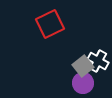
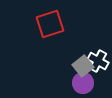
red square: rotated 8 degrees clockwise
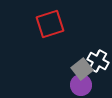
gray square: moved 1 px left, 3 px down
purple circle: moved 2 px left, 2 px down
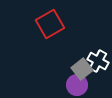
red square: rotated 12 degrees counterclockwise
purple circle: moved 4 px left
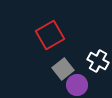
red square: moved 11 px down
gray square: moved 19 px left
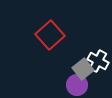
red square: rotated 12 degrees counterclockwise
gray square: moved 20 px right
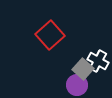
gray square: rotated 10 degrees counterclockwise
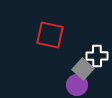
red square: rotated 36 degrees counterclockwise
white cross: moved 1 px left, 5 px up; rotated 30 degrees counterclockwise
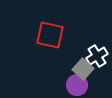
white cross: rotated 30 degrees counterclockwise
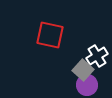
gray square: moved 1 px down
purple circle: moved 10 px right
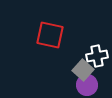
white cross: rotated 20 degrees clockwise
